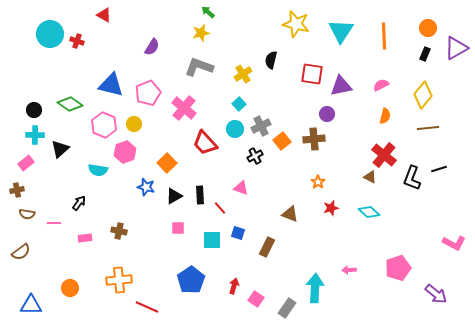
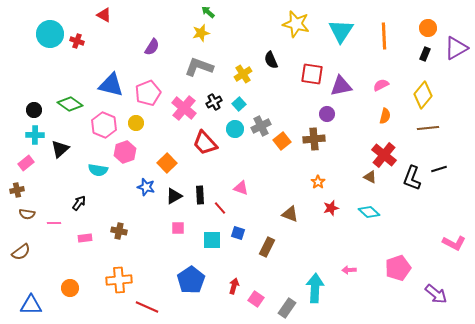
black semicircle at (271, 60): rotated 36 degrees counterclockwise
yellow circle at (134, 124): moved 2 px right, 1 px up
black cross at (255, 156): moved 41 px left, 54 px up
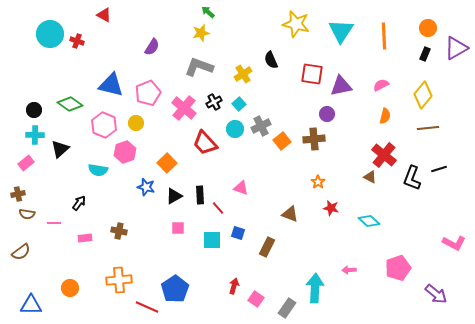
brown cross at (17, 190): moved 1 px right, 4 px down
red line at (220, 208): moved 2 px left
red star at (331, 208): rotated 28 degrees clockwise
cyan diamond at (369, 212): moved 9 px down
blue pentagon at (191, 280): moved 16 px left, 9 px down
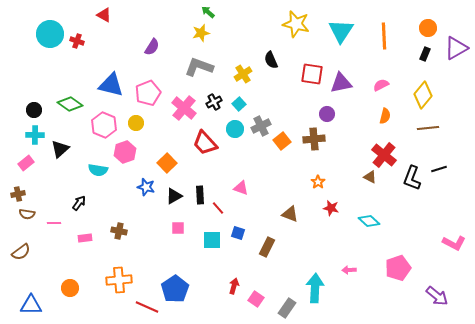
purple triangle at (341, 86): moved 3 px up
purple arrow at (436, 294): moved 1 px right, 2 px down
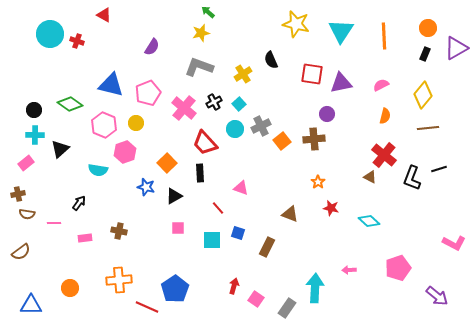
black rectangle at (200, 195): moved 22 px up
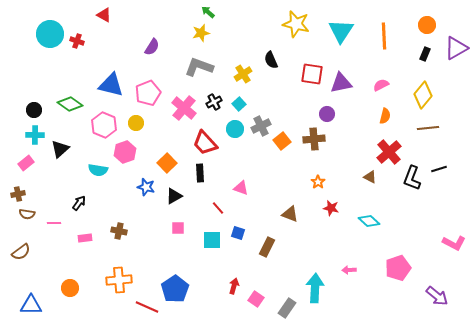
orange circle at (428, 28): moved 1 px left, 3 px up
red cross at (384, 155): moved 5 px right, 3 px up; rotated 10 degrees clockwise
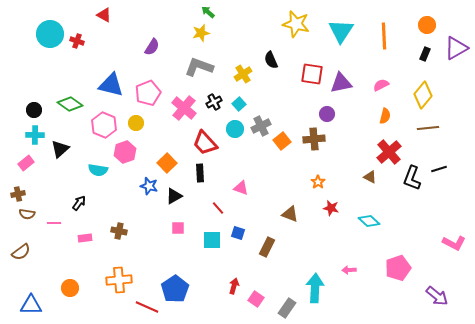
blue star at (146, 187): moved 3 px right, 1 px up
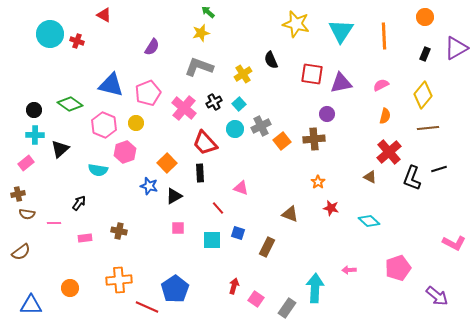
orange circle at (427, 25): moved 2 px left, 8 px up
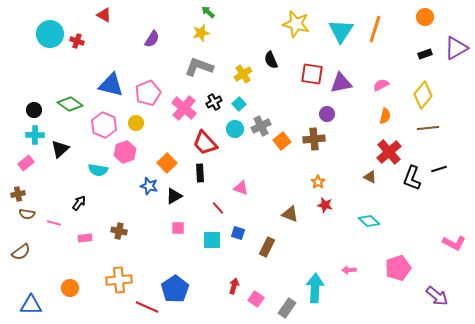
orange line at (384, 36): moved 9 px left, 7 px up; rotated 20 degrees clockwise
purple semicircle at (152, 47): moved 8 px up
black rectangle at (425, 54): rotated 48 degrees clockwise
red star at (331, 208): moved 6 px left, 3 px up
pink line at (54, 223): rotated 16 degrees clockwise
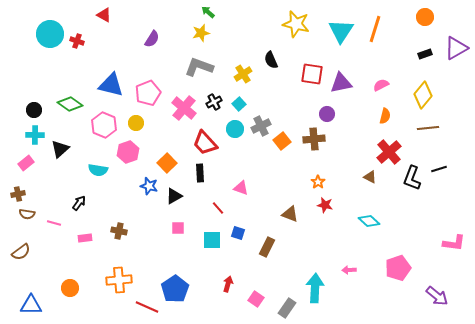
pink hexagon at (125, 152): moved 3 px right
pink L-shape at (454, 243): rotated 20 degrees counterclockwise
red arrow at (234, 286): moved 6 px left, 2 px up
